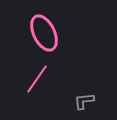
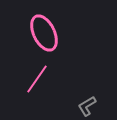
gray L-shape: moved 3 px right, 5 px down; rotated 25 degrees counterclockwise
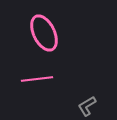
pink line: rotated 48 degrees clockwise
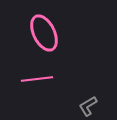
gray L-shape: moved 1 px right
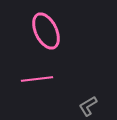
pink ellipse: moved 2 px right, 2 px up
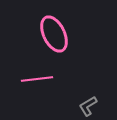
pink ellipse: moved 8 px right, 3 px down
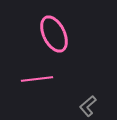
gray L-shape: rotated 10 degrees counterclockwise
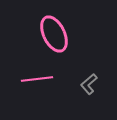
gray L-shape: moved 1 px right, 22 px up
